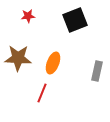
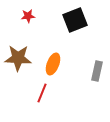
orange ellipse: moved 1 px down
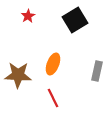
red star: rotated 24 degrees counterclockwise
black square: rotated 10 degrees counterclockwise
brown star: moved 17 px down
red line: moved 11 px right, 5 px down; rotated 48 degrees counterclockwise
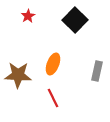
black square: rotated 15 degrees counterclockwise
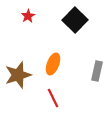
brown star: rotated 20 degrees counterclockwise
